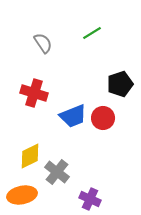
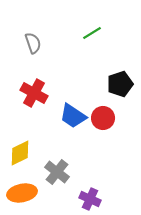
gray semicircle: moved 10 px left; rotated 15 degrees clockwise
red cross: rotated 12 degrees clockwise
blue trapezoid: rotated 56 degrees clockwise
yellow diamond: moved 10 px left, 3 px up
orange ellipse: moved 2 px up
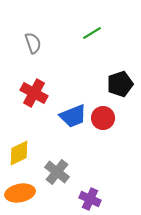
blue trapezoid: rotated 56 degrees counterclockwise
yellow diamond: moved 1 px left
orange ellipse: moved 2 px left
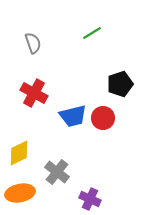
blue trapezoid: rotated 8 degrees clockwise
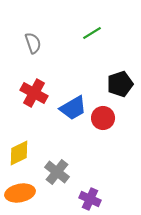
blue trapezoid: moved 8 px up; rotated 16 degrees counterclockwise
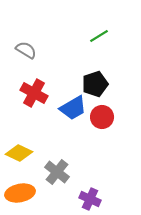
green line: moved 7 px right, 3 px down
gray semicircle: moved 7 px left, 7 px down; rotated 40 degrees counterclockwise
black pentagon: moved 25 px left
red circle: moved 1 px left, 1 px up
yellow diamond: rotated 52 degrees clockwise
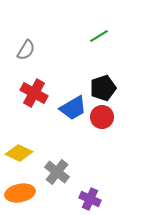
gray semicircle: rotated 90 degrees clockwise
black pentagon: moved 8 px right, 4 px down
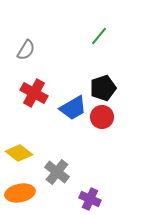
green line: rotated 18 degrees counterclockwise
yellow diamond: rotated 12 degrees clockwise
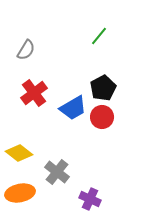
black pentagon: rotated 10 degrees counterclockwise
red cross: rotated 24 degrees clockwise
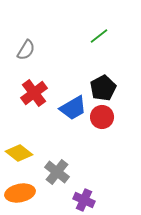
green line: rotated 12 degrees clockwise
purple cross: moved 6 px left, 1 px down
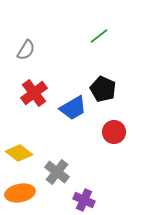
black pentagon: moved 1 px down; rotated 20 degrees counterclockwise
red circle: moved 12 px right, 15 px down
